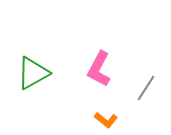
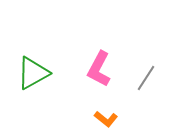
gray line: moved 10 px up
orange L-shape: moved 1 px up
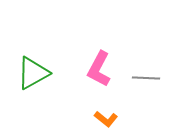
gray line: rotated 60 degrees clockwise
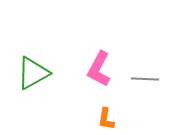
gray line: moved 1 px left, 1 px down
orange L-shape: rotated 60 degrees clockwise
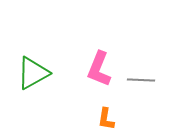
pink L-shape: rotated 6 degrees counterclockwise
gray line: moved 4 px left, 1 px down
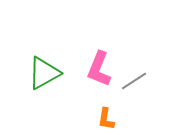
green triangle: moved 11 px right
gray line: moved 7 px left, 1 px down; rotated 36 degrees counterclockwise
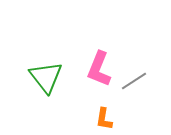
green triangle: moved 2 px right, 4 px down; rotated 39 degrees counterclockwise
orange L-shape: moved 2 px left
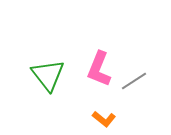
green triangle: moved 2 px right, 2 px up
orange L-shape: rotated 60 degrees counterclockwise
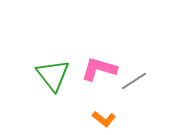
pink L-shape: rotated 84 degrees clockwise
green triangle: moved 5 px right
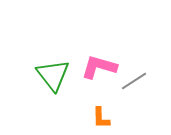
pink L-shape: moved 2 px up
orange L-shape: moved 3 px left, 1 px up; rotated 50 degrees clockwise
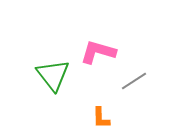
pink L-shape: moved 1 px left, 15 px up
